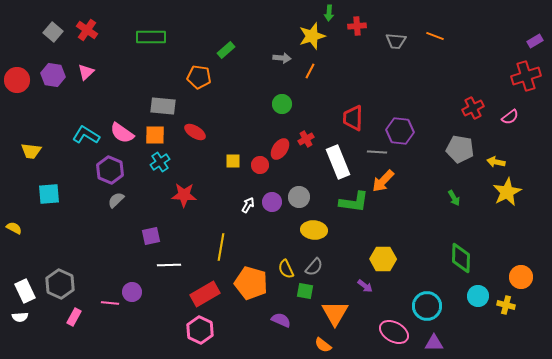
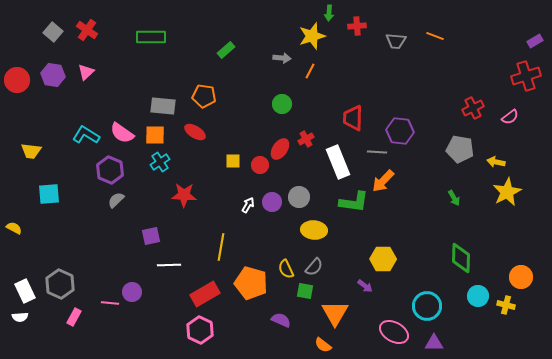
orange pentagon at (199, 77): moved 5 px right, 19 px down
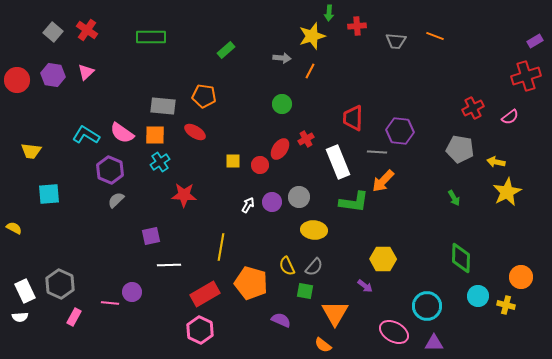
yellow semicircle at (286, 269): moved 1 px right, 3 px up
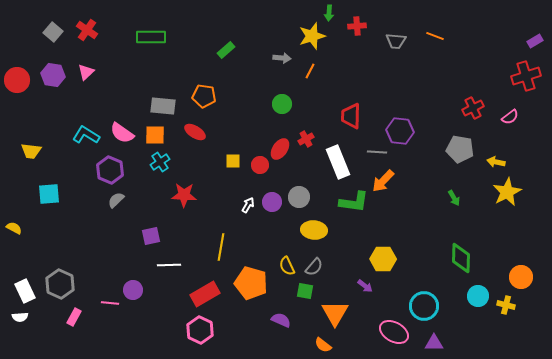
red trapezoid at (353, 118): moved 2 px left, 2 px up
purple circle at (132, 292): moved 1 px right, 2 px up
cyan circle at (427, 306): moved 3 px left
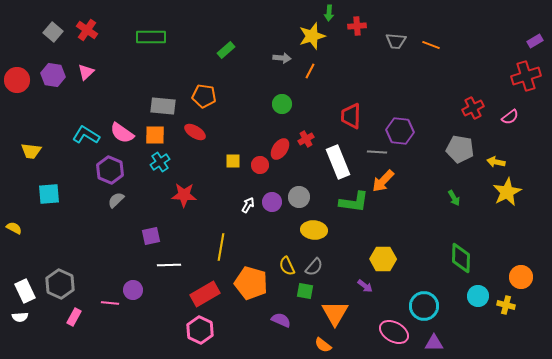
orange line at (435, 36): moved 4 px left, 9 px down
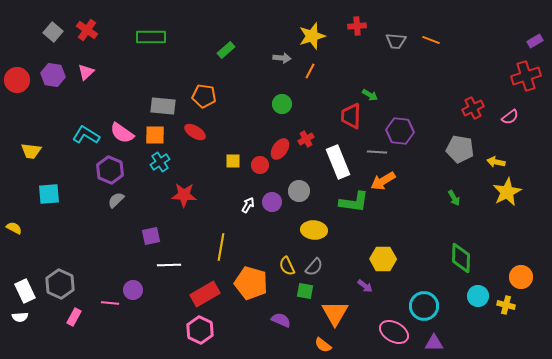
green arrow at (329, 13): moved 41 px right, 82 px down; rotated 63 degrees counterclockwise
orange line at (431, 45): moved 5 px up
orange arrow at (383, 181): rotated 15 degrees clockwise
gray circle at (299, 197): moved 6 px up
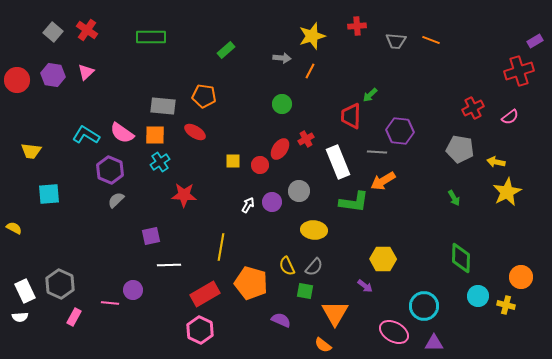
red cross at (526, 76): moved 7 px left, 5 px up
green arrow at (370, 95): rotated 105 degrees clockwise
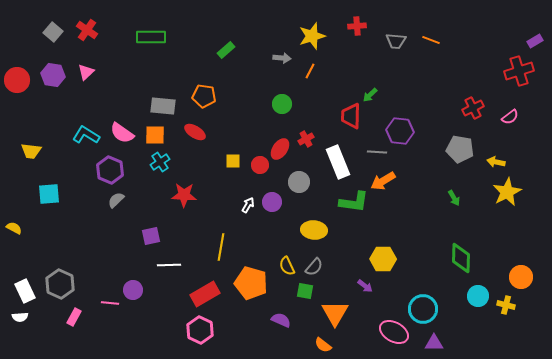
gray circle at (299, 191): moved 9 px up
cyan circle at (424, 306): moved 1 px left, 3 px down
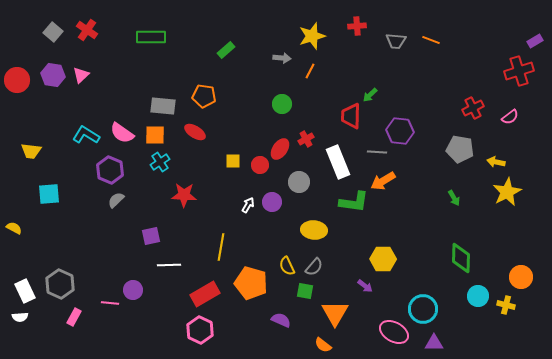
pink triangle at (86, 72): moved 5 px left, 3 px down
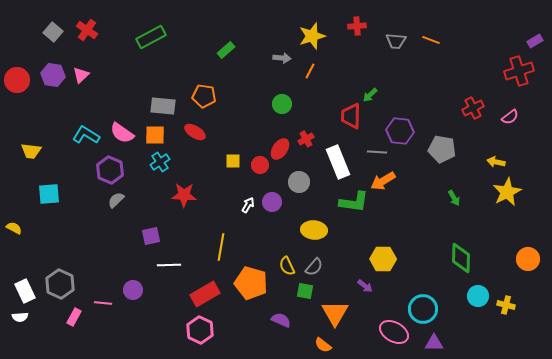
green rectangle at (151, 37): rotated 28 degrees counterclockwise
gray pentagon at (460, 149): moved 18 px left
orange circle at (521, 277): moved 7 px right, 18 px up
pink line at (110, 303): moved 7 px left
